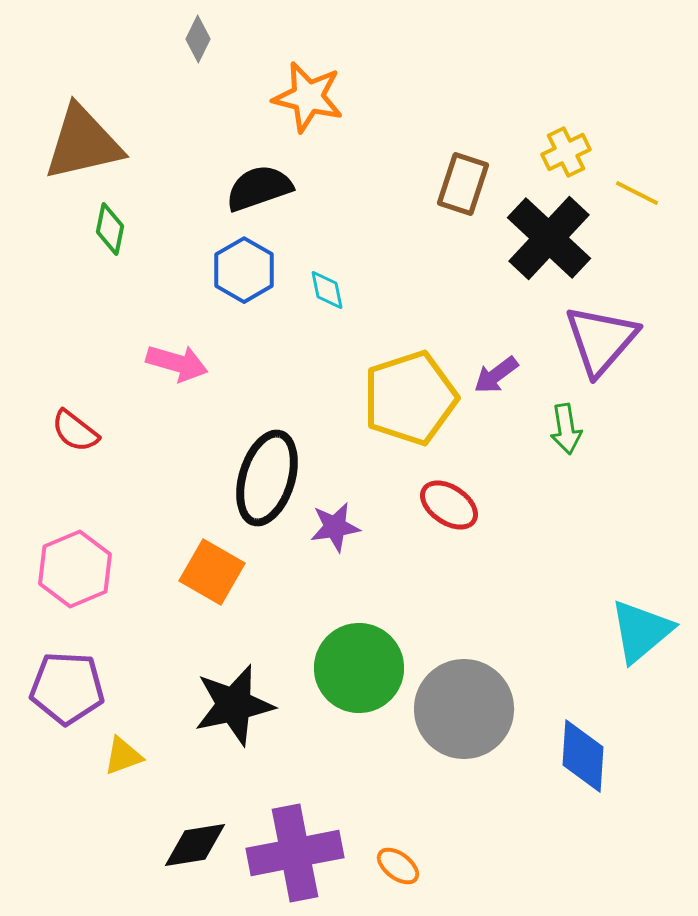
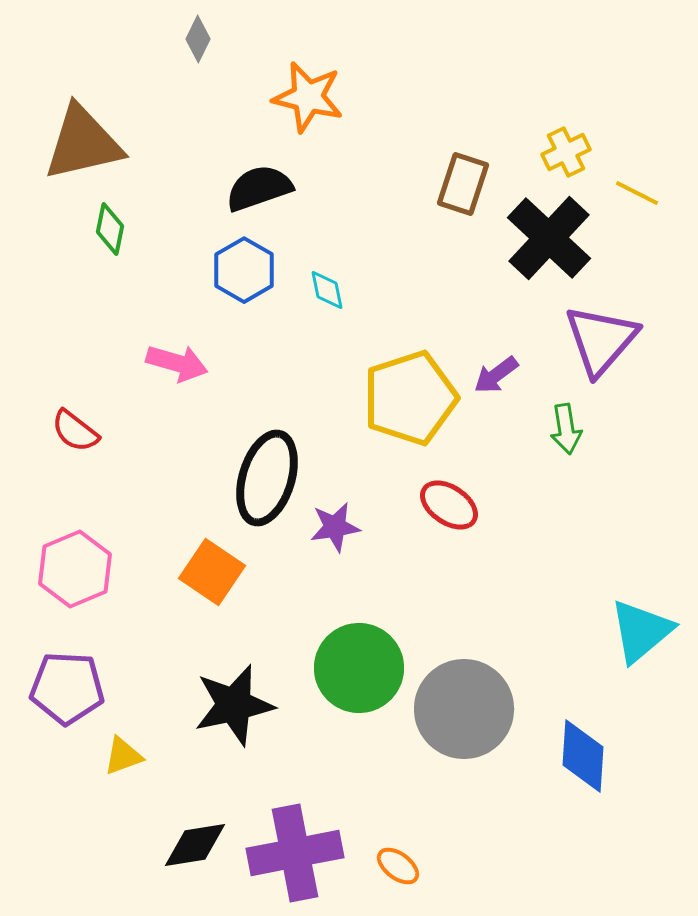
orange square: rotated 4 degrees clockwise
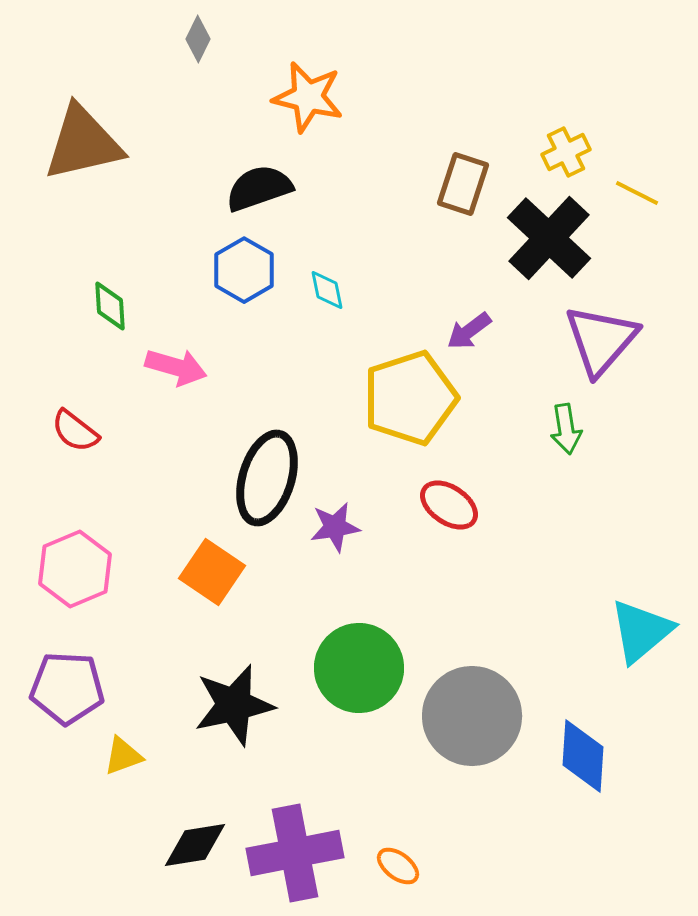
green diamond: moved 77 px down; rotated 15 degrees counterclockwise
pink arrow: moved 1 px left, 4 px down
purple arrow: moved 27 px left, 44 px up
gray circle: moved 8 px right, 7 px down
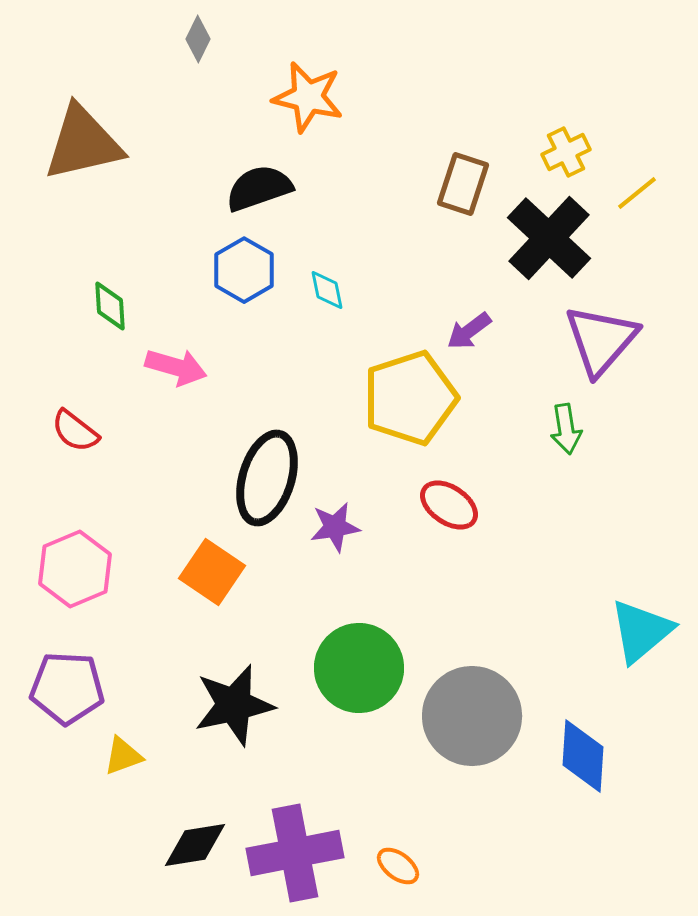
yellow line: rotated 66 degrees counterclockwise
